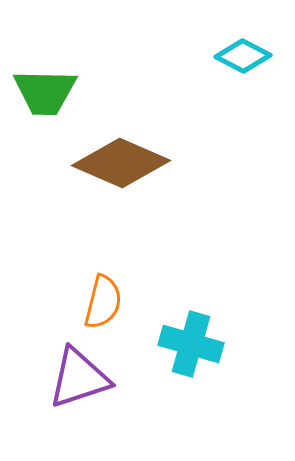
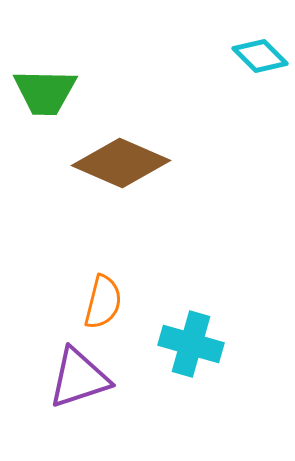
cyan diamond: moved 17 px right; rotated 18 degrees clockwise
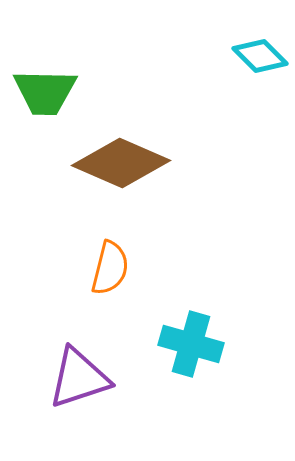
orange semicircle: moved 7 px right, 34 px up
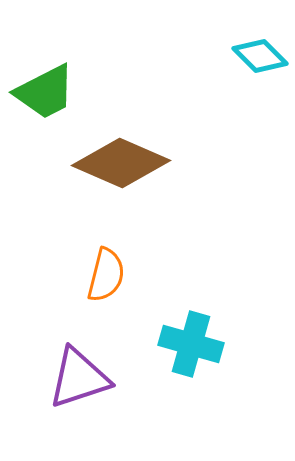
green trapezoid: rotated 28 degrees counterclockwise
orange semicircle: moved 4 px left, 7 px down
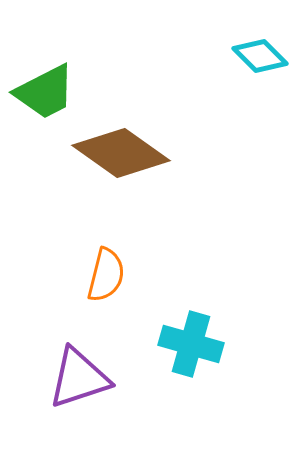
brown diamond: moved 10 px up; rotated 12 degrees clockwise
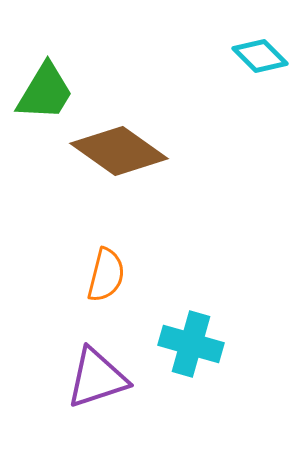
green trapezoid: rotated 32 degrees counterclockwise
brown diamond: moved 2 px left, 2 px up
purple triangle: moved 18 px right
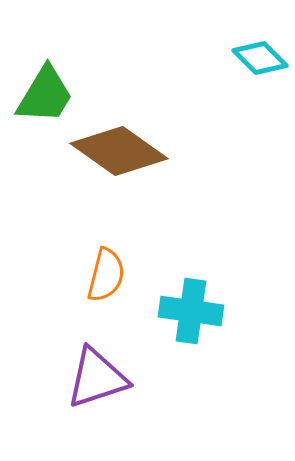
cyan diamond: moved 2 px down
green trapezoid: moved 3 px down
cyan cross: moved 33 px up; rotated 8 degrees counterclockwise
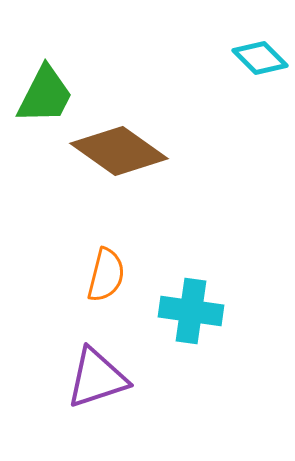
green trapezoid: rotated 4 degrees counterclockwise
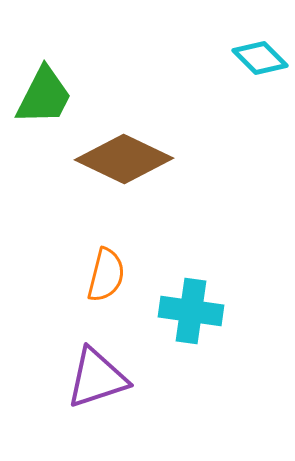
green trapezoid: moved 1 px left, 1 px down
brown diamond: moved 5 px right, 8 px down; rotated 10 degrees counterclockwise
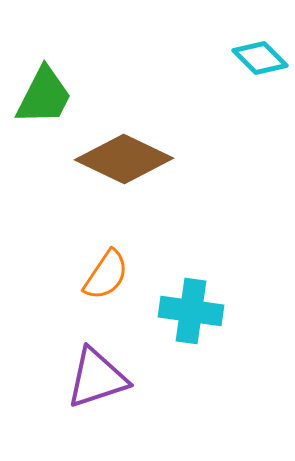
orange semicircle: rotated 20 degrees clockwise
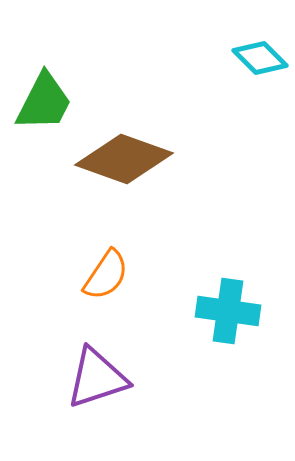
green trapezoid: moved 6 px down
brown diamond: rotated 6 degrees counterclockwise
cyan cross: moved 37 px right
